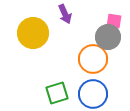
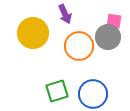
orange circle: moved 14 px left, 13 px up
green square: moved 2 px up
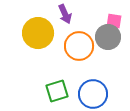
yellow circle: moved 5 px right
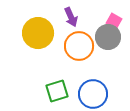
purple arrow: moved 6 px right, 3 px down
pink square: rotated 21 degrees clockwise
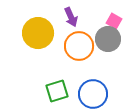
gray circle: moved 2 px down
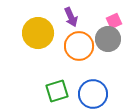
pink square: rotated 35 degrees clockwise
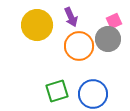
yellow circle: moved 1 px left, 8 px up
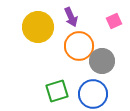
yellow circle: moved 1 px right, 2 px down
gray circle: moved 6 px left, 22 px down
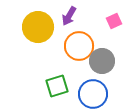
purple arrow: moved 2 px left, 1 px up; rotated 54 degrees clockwise
green square: moved 5 px up
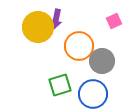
purple arrow: moved 13 px left, 3 px down; rotated 18 degrees counterclockwise
green square: moved 3 px right, 1 px up
